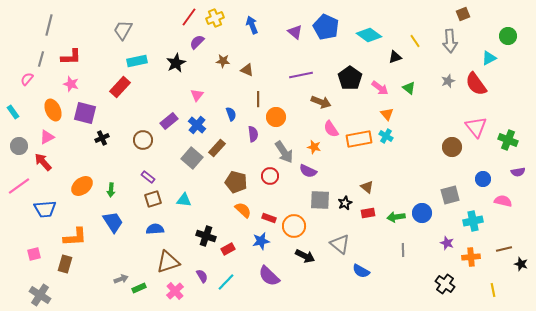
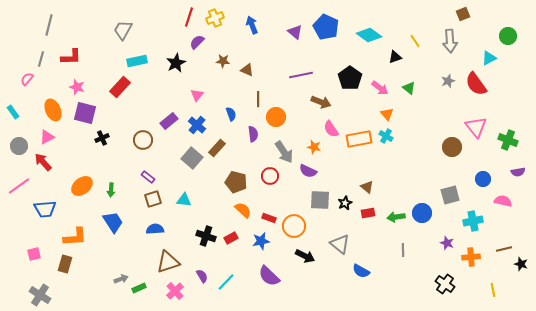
red line at (189, 17): rotated 18 degrees counterclockwise
pink star at (71, 84): moved 6 px right, 3 px down
red rectangle at (228, 249): moved 3 px right, 11 px up
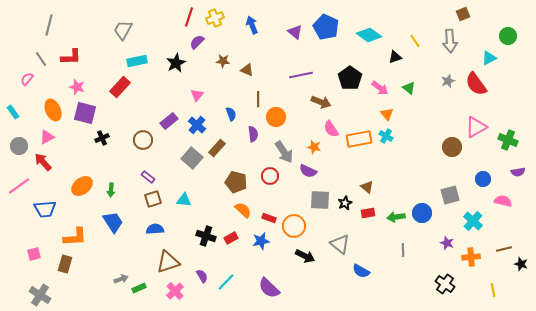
gray line at (41, 59): rotated 49 degrees counterclockwise
pink triangle at (476, 127): rotated 40 degrees clockwise
cyan cross at (473, 221): rotated 36 degrees counterclockwise
purple semicircle at (269, 276): moved 12 px down
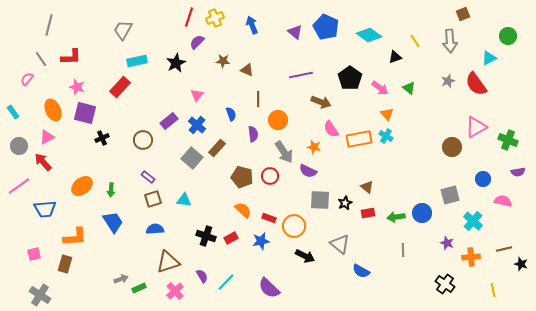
orange circle at (276, 117): moved 2 px right, 3 px down
brown pentagon at (236, 182): moved 6 px right, 5 px up
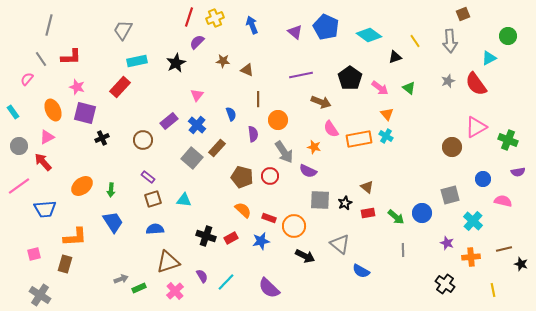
green arrow at (396, 217): rotated 132 degrees counterclockwise
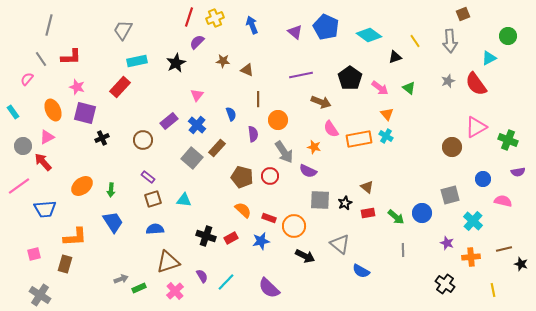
gray circle at (19, 146): moved 4 px right
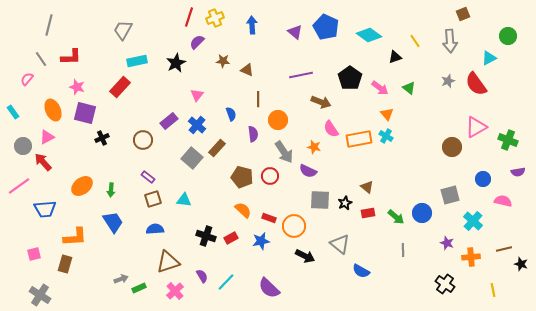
blue arrow at (252, 25): rotated 18 degrees clockwise
